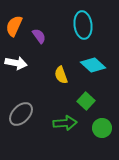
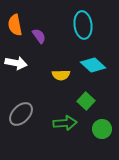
orange semicircle: moved 1 px right, 1 px up; rotated 35 degrees counterclockwise
yellow semicircle: rotated 72 degrees counterclockwise
green circle: moved 1 px down
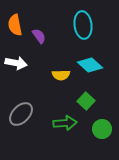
cyan diamond: moved 3 px left
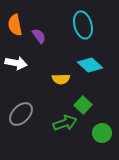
cyan ellipse: rotated 8 degrees counterclockwise
yellow semicircle: moved 4 px down
green square: moved 3 px left, 4 px down
green arrow: rotated 15 degrees counterclockwise
green circle: moved 4 px down
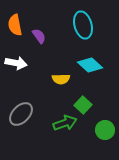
green circle: moved 3 px right, 3 px up
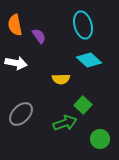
cyan diamond: moved 1 px left, 5 px up
green circle: moved 5 px left, 9 px down
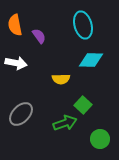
cyan diamond: moved 2 px right; rotated 40 degrees counterclockwise
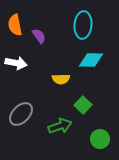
cyan ellipse: rotated 20 degrees clockwise
green arrow: moved 5 px left, 3 px down
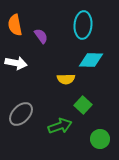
purple semicircle: moved 2 px right
yellow semicircle: moved 5 px right
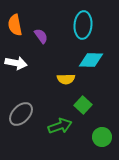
green circle: moved 2 px right, 2 px up
